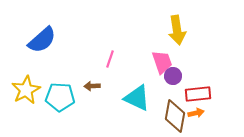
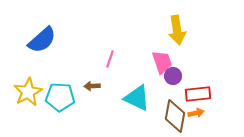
yellow star: moved 2 px right, 2 px down
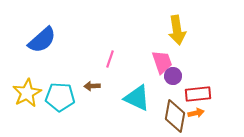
yellow star: moved 1 px left, 1 px down
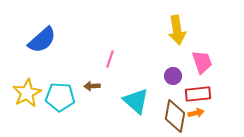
pink trapezoid: moved 40 px right
cyan triangle: moved 1 px left, 3 px down; rotated 16 degrees clockwise
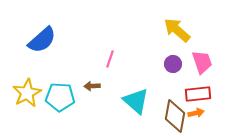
yellow arrow: rotated 140 degrees clockwise
purple circle: moved 12 px up
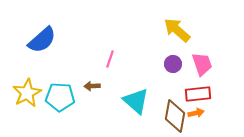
pink trapezoid: moved 2 px down
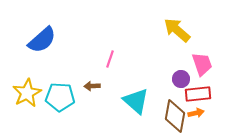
purple circle: moved 8 px right, 15 px down
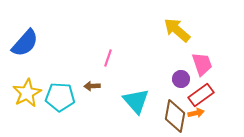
blue semicircle: moved 17 px left, 3 px down; rotated 8 degrees counterclockwise
pink line: moved 2 px left, 1 px up
red rectangle: moved 3 px right, 1 px down; rotated 30 degrees counterclockwise
cyan triangle: rotated 8 degrees clockwise
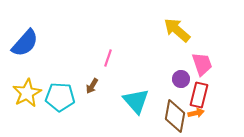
brown arrow: rotated 56 degrees counterclockwise
red rectangle: moved 2 px left; rotated 40 degrees counterclockwise
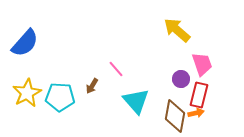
pink line: moved 8 px right, 11 px down; rotated 60 degrees counterclockwise
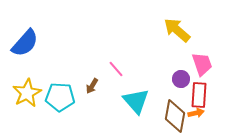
red rectangle: rotated 10 degrees counterclockwise
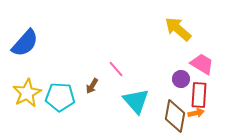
yellow arrow: moved 1 px right, 1 px up
pink trapezoid: rotated 40 degrees counterclockwise
